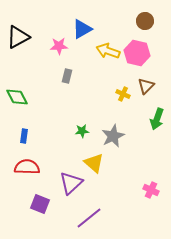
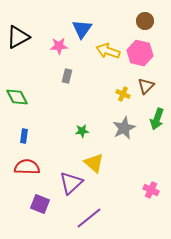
blue triangle: rotated 25 degrees counterclockwise
pink hexagon: moved 3 px right
gray star: moved 11 px right, 8 px up
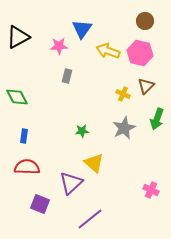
purple line: moved 1 px right, 1 px down
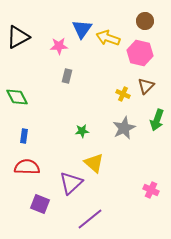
yellow arrow: moved 13 px up
green arrow: moved 1 px down
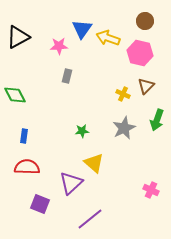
green diamond: moved 2 px left, 2 px up
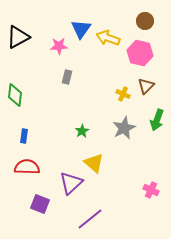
blue triangle: moved 1 px left
gray rectangle: moved 1 px down
green diamond: rotated 35 degrees clockwise
green star: rotated 24 degrees counterclockwise
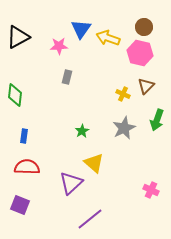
brown circle: moved 1 px left, 6 px down
purple square: moved 20 px left, 1 px down
